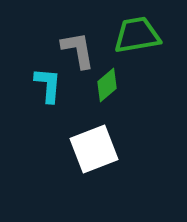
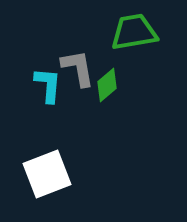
green trapezoid: moved 3 px left, 3 px up
gray L-shape: moved 18 px down
white square: moved 47 px left, 25 px down
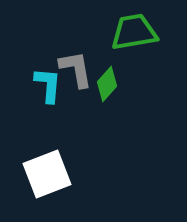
gray L-shape: moved 2 px left, 1 px down
green diamond: moved 1 px up; rotated 8 degrees counterclockwise
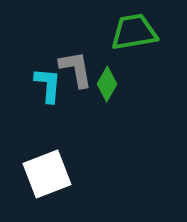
green diamond: rotated 12 degrees counterclockwise
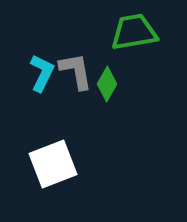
gray L-shape: moved 2 px down
cyan L-shape: moved 6 px left, 12 px up; rotated 21 degrees clockwise
white square: moved 6 px right, 10 px up
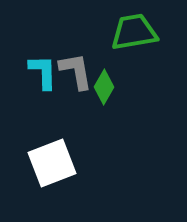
cyan L-shape: moved 1 px right, 1 px up; rotated 27 degrees counterclockwise
green diamond: moved 3 px left, 3 px down
white square: moved 1 px left, 1 px up
